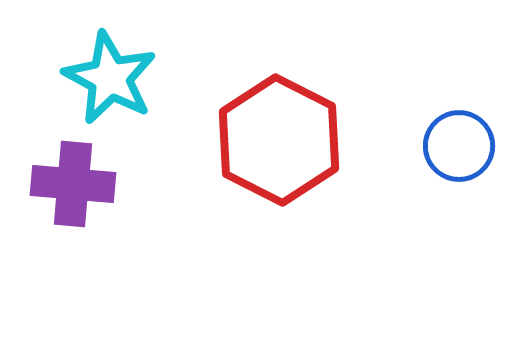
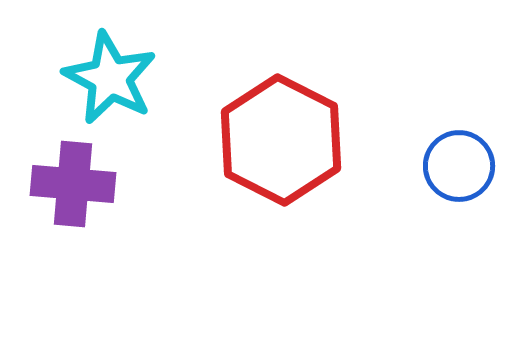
red hexagon: moved 2 px right
blue circle: moved 20 px down
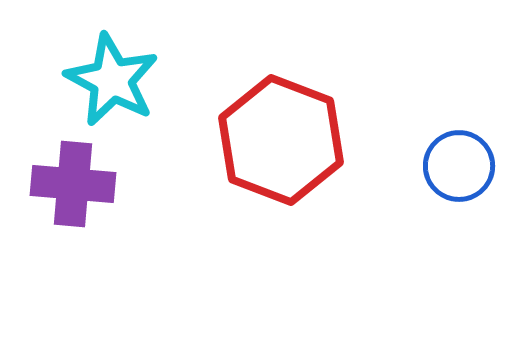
cyan star: moved 2 px right, 2 px down
red hexagon: rotated 6 degrees counterclockwise
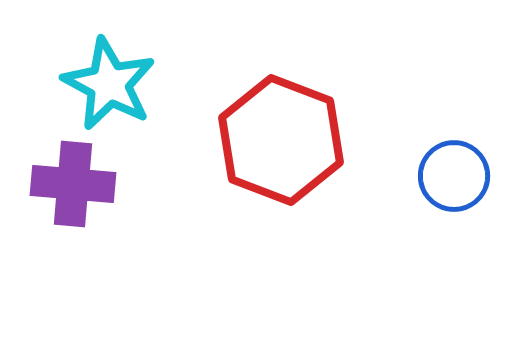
cyan star: moved 3 px left, 4 px down
blue circle: moved 5 px left, 10 px down
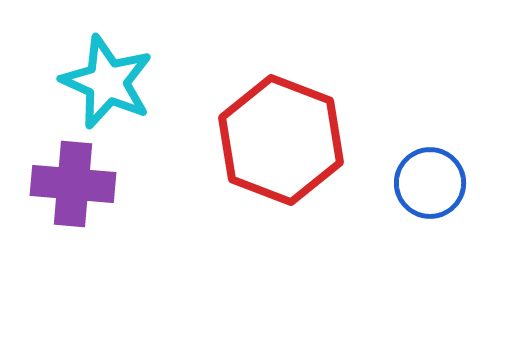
cyan star: moved 2 px left, 2 px up; rotated 4 degrees counterclockwise
blue circle: moved 24 px left, 7 px down
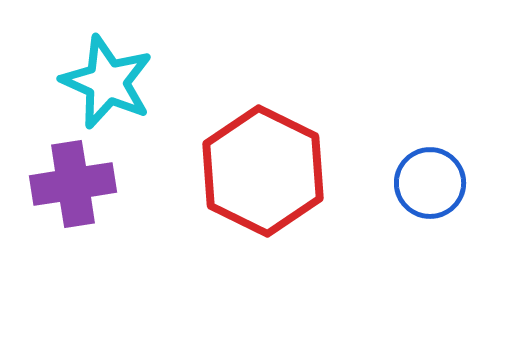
red hexagon: moved 18 px left, 31 px down; rotated 5 degrees clockwise
purple cross: rotated 14 degrees counterclockwise
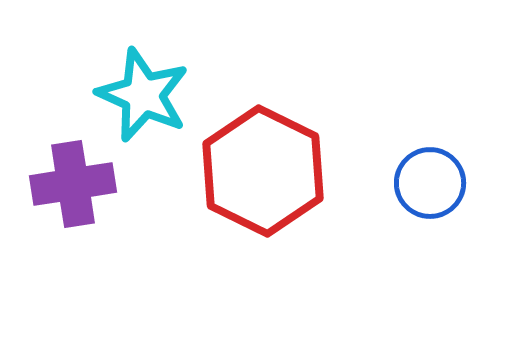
cyan star: moved 36 px right, 13 px down
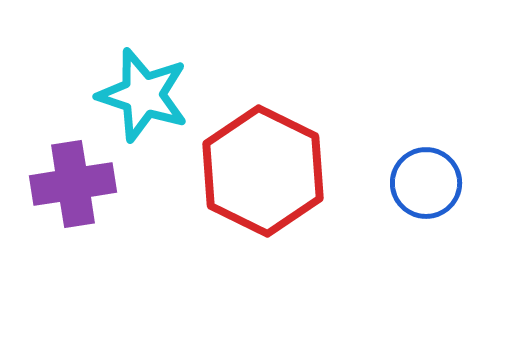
cyan star: rotated 6 degrees counterclockwise
blue circle: moved 4 px left
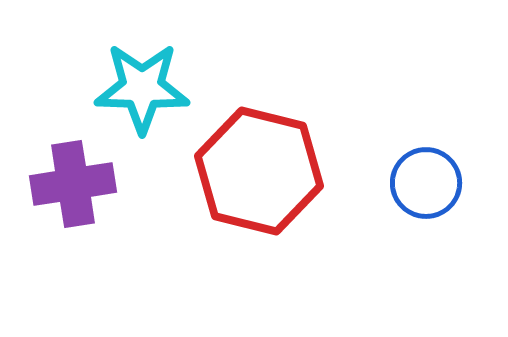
cyan star: moved 1 px left, 7 px up; rotated 16 degrees counterclockwise
red hexagon: moved 4 px left; rotated 12 degrees counterclockwise
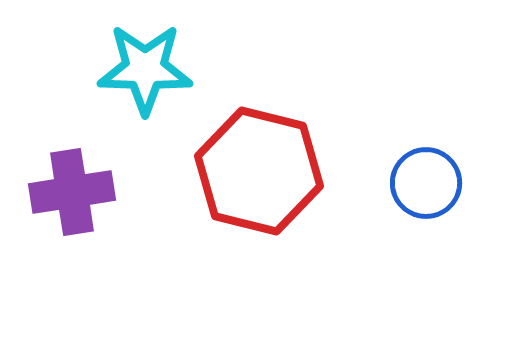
cyan star: moved 3 px right, 19 px up
purple cross: moved 1 px left, 8 px down
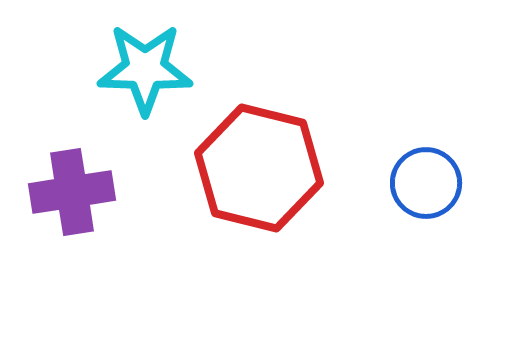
red hexagon: moved 3 px up
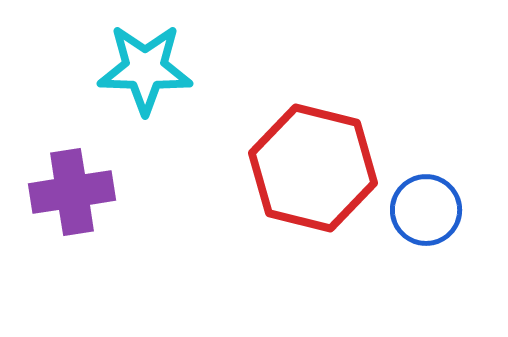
red hexagon: moved 54 px right
blue circle: moved 27 px down
